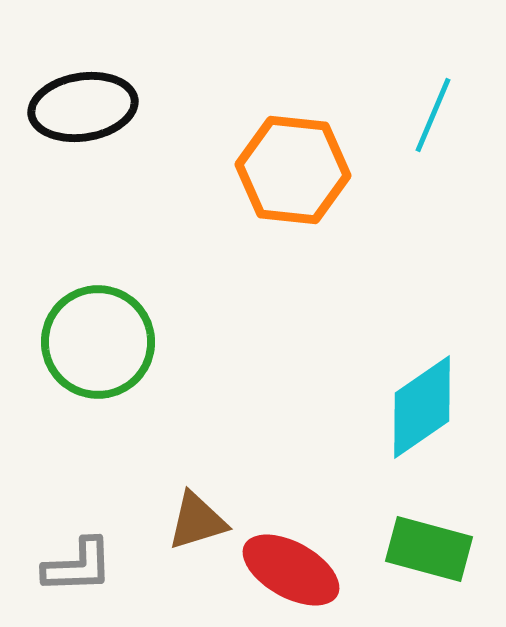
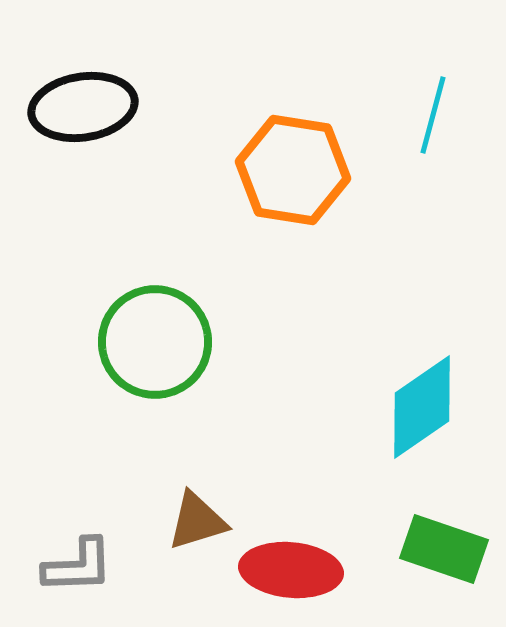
cyan line: rotated 8 degrees counterclockwise
orange hexagon: rotated 3 degrees clockwise
green circle: moved 57 px right
green rectangle: moved 15 px right; rotated 4 degrees clockwise
red ellipse: rotated 24 degrees counterclockwise
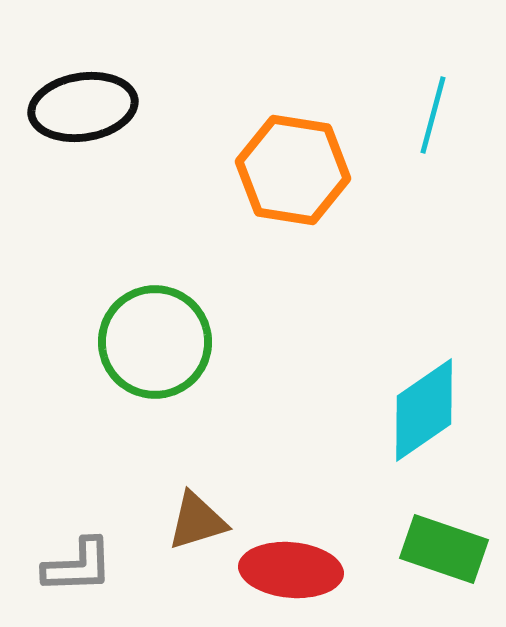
cyan diamond: moved 2 px right, 3 px down
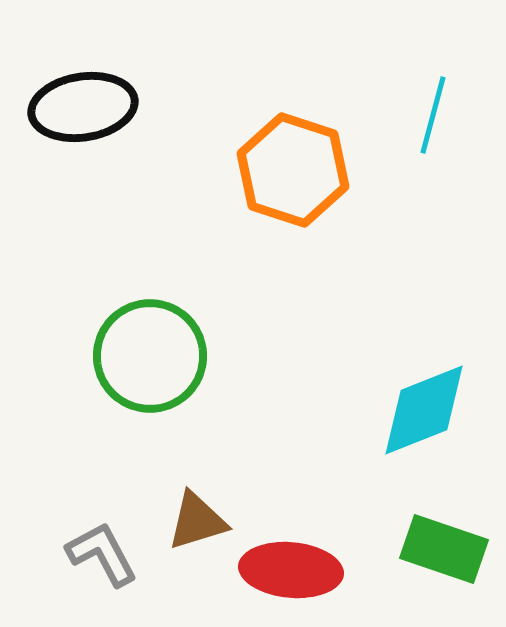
orange hexagon: rotated 9 degrees clockwise
green circle: moved 5 px left, 14 px down
cyan diamond: rotated 13 degrees clockwise
gray L-shape: moved 24 px right, 12 px up; rotated 116 degrees counterclockwise
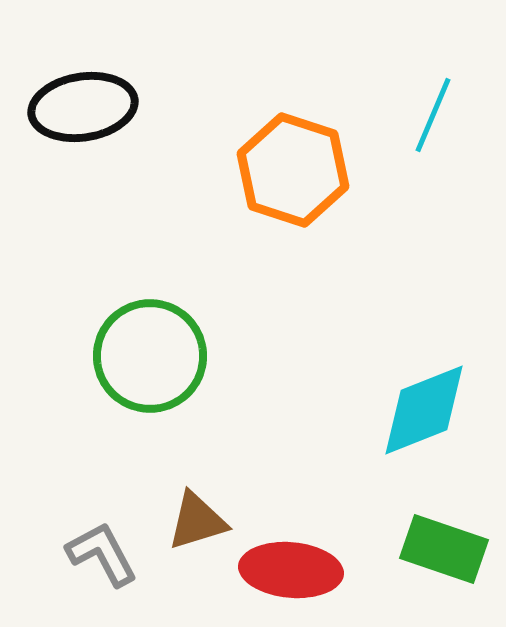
cyan line: rotated 8 degrees clockwise
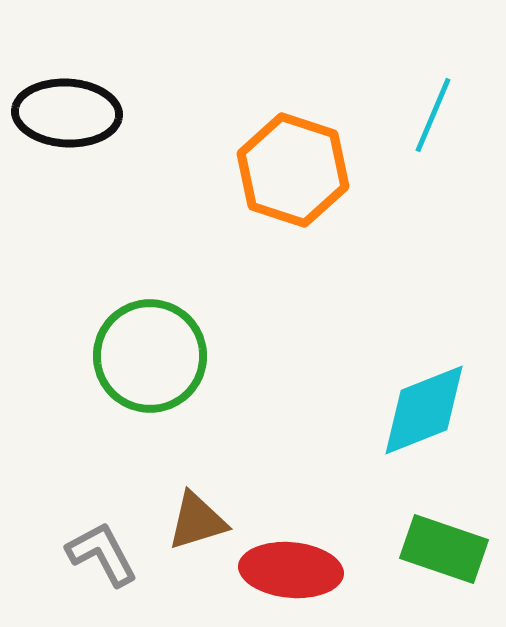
black ellipse: moved 16 px left, 6 px down; rotated 12 degrees clockwise
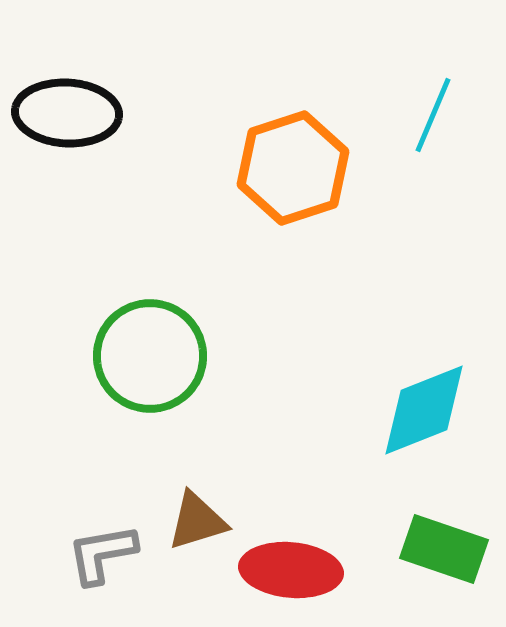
orange hexagon: moved 2 px up; rotated 24 degrees clockwise
gray L-shape: rotated 72 degrees counterclockwise
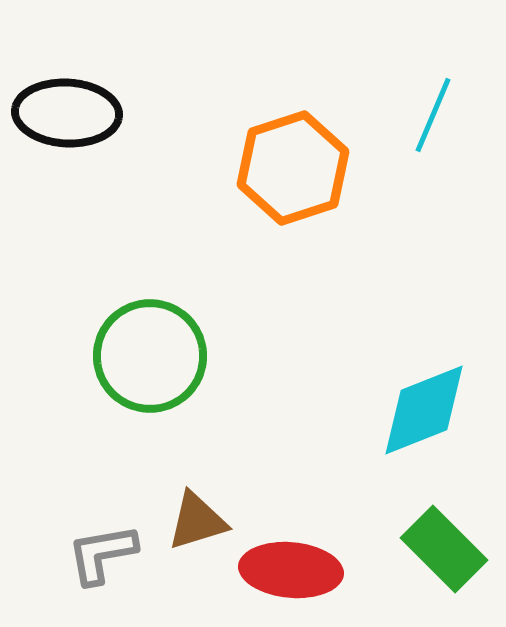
green rectangle: rotated 26 degrees clockwise
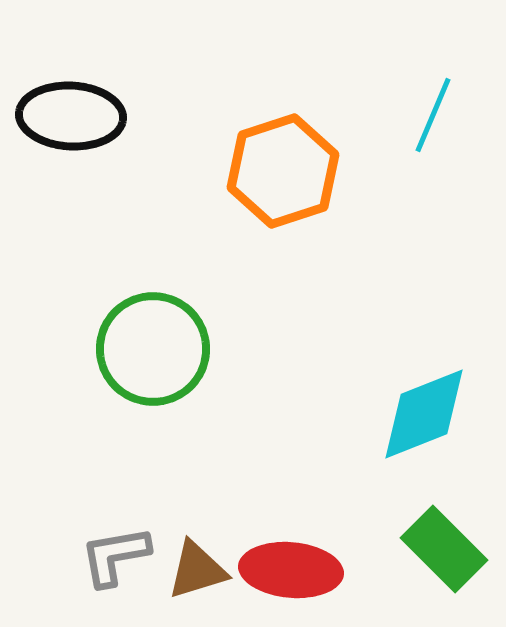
black ellipse: moved 4 px right, 3 px down
orange hexagon: moved 10 px left, 3 px down
green circle: moved 3 px right, 7 px up
cyan diamond: moved 4 px down
brown triangle: moved 49 px down
gray L-shape: moved 13 px right, 2 px down
